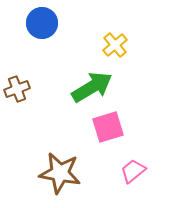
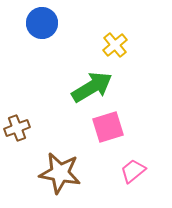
brown cross: moved 39 px down
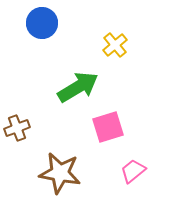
green arrow: moved 14 px left
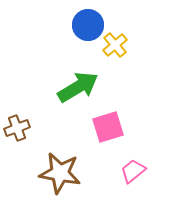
blue circle: moved 46 px right, 2 px down
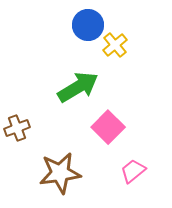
pink square: rotated 28 degrees counterclockwise
brown star: rotated 18 degrees counterclockwise
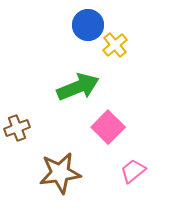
green arrow: rotated 9 degrees clockwise
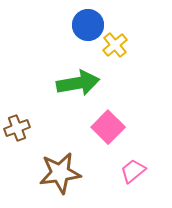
green arrow: moved 4 px up; rotated 12 degrees clockwise
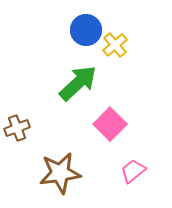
blue circle: moved 2 px left, 5 px down
green arrow: rotated 33 degrees counterclockwise
pink square: moved 2 px right, 3 px up
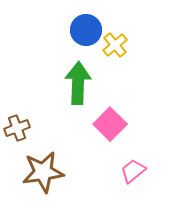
green arrow: rotated 45 degrees counterclockwise
brown star: moved 17 px left, 1 px up
